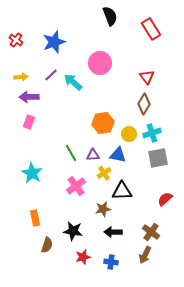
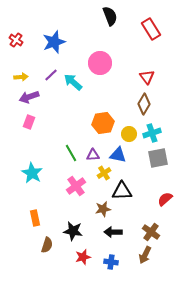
purple arrow: rotated 18 degrees counterclockwise
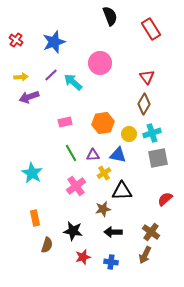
pink rectangle: moved 36 px right; rotated 56 degrees clockwise
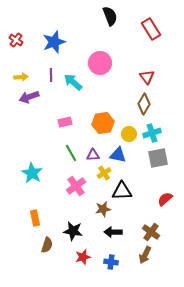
purple line: rotated 48 degrees counterclockwise
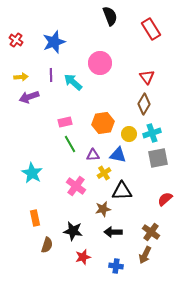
green line: moved 1 px left, 9 px up
pink cross: rotated 18 degrees counterclockwise
blue cross: moved 5 px right, 4 px down
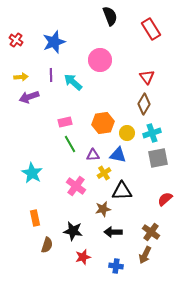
pink circle: moved 3 px up
yellow circle: moved 2 px left, 1 px up
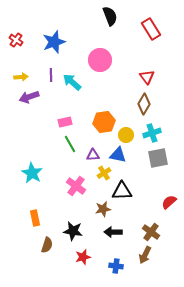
cyan arrow: moved 1 px left
orange hexagon: moved 1 px right, 1 px up
yellow circle: moved 1 px left, 2 px down
red semicircle: moved 4 px right, 3 px down
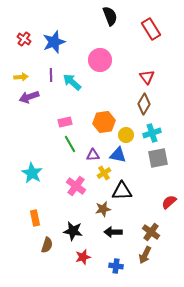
red cross: moved 8 px right, 1 px up
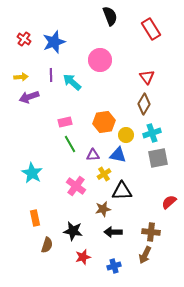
yellow cross: moved 1 px down
brown cross: rotated 30 degrees counterclockwise
blue cross: moved 2 px left; rotated 24 degrees counterclockwise
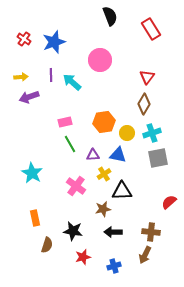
red triangle: rotated 14 degrees clockwise
yellow circle: moved 1 px right, 2 px up
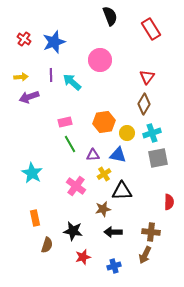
red semicircle: rotated 133 degrees clockwise
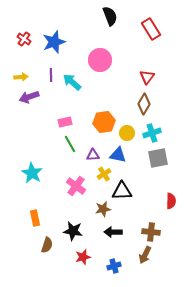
red semicircle: moved 2 px right, 1 px up
